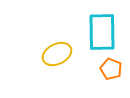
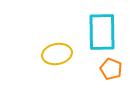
yellow ellipse: rotated 16 degrees clockwise
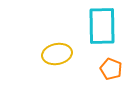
cyan rectangle: moved 6 px up
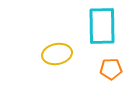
orange pentagon: rotated 25 degrees counterclockwise
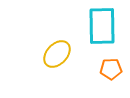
yellow ellipse: rotated 36 degrees counterclockwise
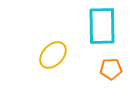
yellow ellipse: moved 4 px left, 1 px down
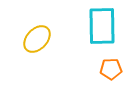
yellow ellipse: moved 16 px left, 16 px up
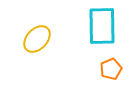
orange pentagon: rotated 20 degrees counterclockwise
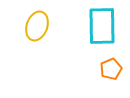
yellow ellipse: moved 13 px up; rotated 24 degrees counterclockwise
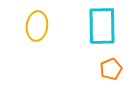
yellow ellipse: rotated 12 degrees counterclockwise
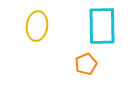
orange pentagon: moved 25 px left, 5 px up
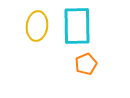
cyan rectangle: moved 25 px left
